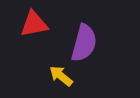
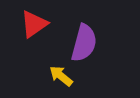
red triangle: rotated 24 degrees counterclockwise
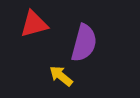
red triangle: rotated 20 degrees clockwise
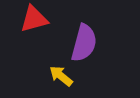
red triangle: moved 5 px up
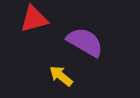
purple semicircle: moved 1 px right, 1 px up; rotated 75 degrees counterclockwise
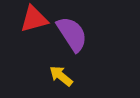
purple semicircle: moved 13 px left, 8 px up; rotated 27 degrees clockwise
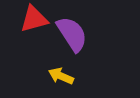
yellow arrow: rotated 15 degrees counterclockwise
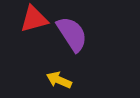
yellow arrow: moved 2 px left, 4 px down
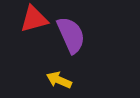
purple semicircle: moved 1 px left, 1 px down; rotated 9 degrees clockwise
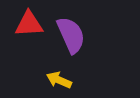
red triangle: moved 5 px left, 5 px down; rotated 12 degrees clockwise
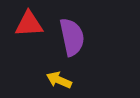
purple semicircle: moved 1 px right, 2 px down; rotated 12 degrees clockwise
